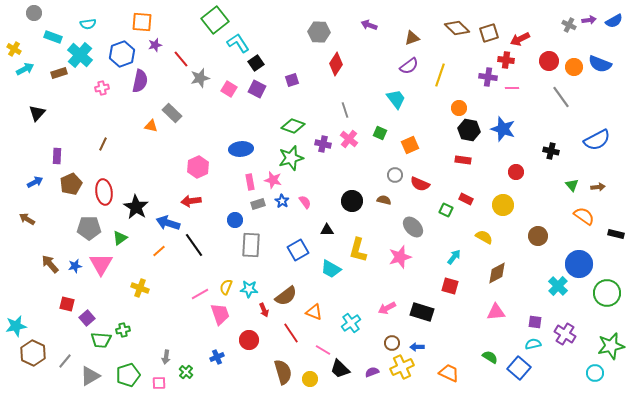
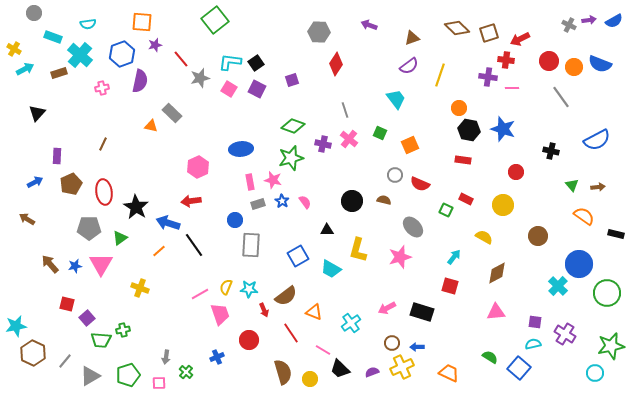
cyan L-shape at (238, 43): moved 8 px left, 19 px down; rotated 50 degrees counterclockwise
blue square at (298, 250): moved 6 px down
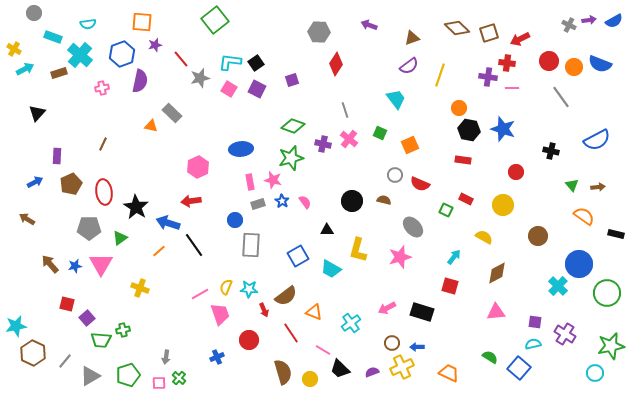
red cross at (506, 60): moved 1 px right, 3 px down
green cross at (186, 372): moved 7 px left, 6 px down
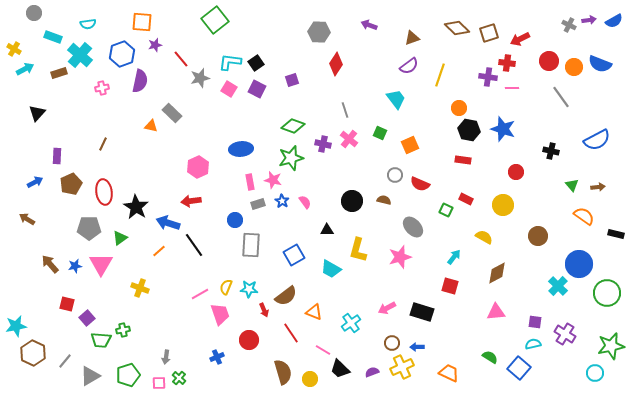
blue square at (298, 256): moved 4 px left, 1 px up
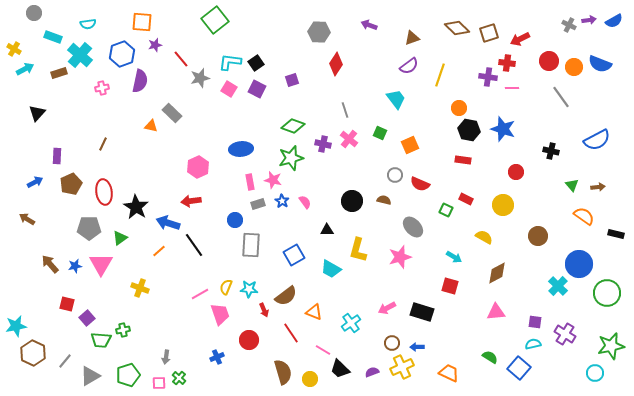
cyan arrow at (454, 257): rotated 84 degrees clockwise
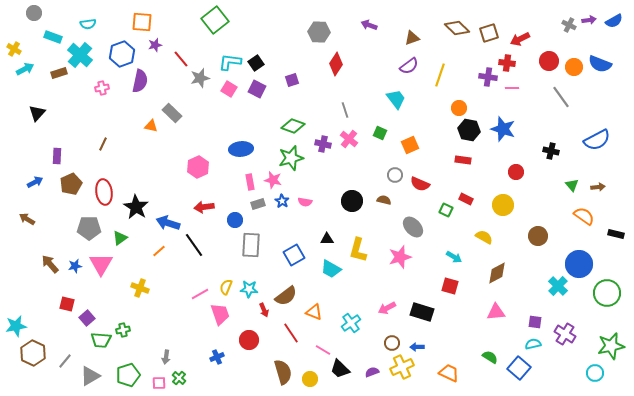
red arrow at (191, 201): moved 13 px right, 6 px down
pink semicircle at (305, 202): rotated 136 degrees clockwise
black triangle at (327, 230): moved 9 px down
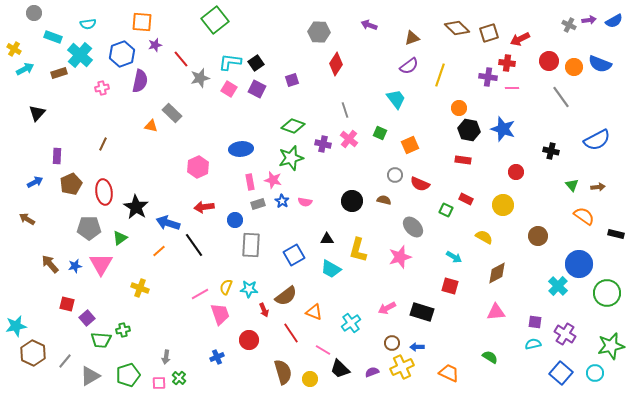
blue square at (519, 368): moved 42 px right, 5 px down
